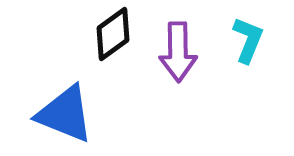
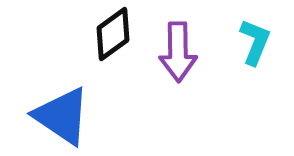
cyan L-shape: moved 7 px right, 2 px down
blue triangle: moved 3 px left, 2 px down; rotated 12 degrees clockwise
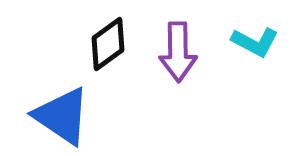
black diamond: moved 5 px left, 10 px down
cyan L-shape: rotated 96 degrees clockwise
